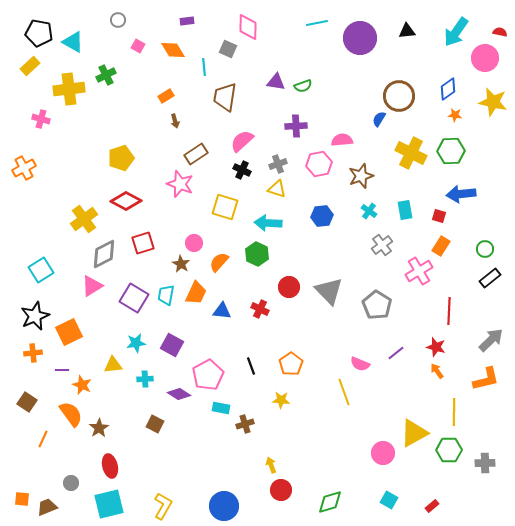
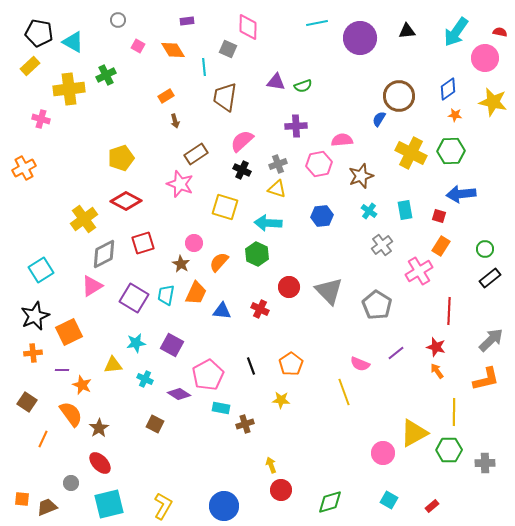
cyan cross at (145, 379): rotated 28 degrees clockwise
red ellipse at (110, 466): moved 10 px left, 3 px up; rotated 30 degrees counterclockwise
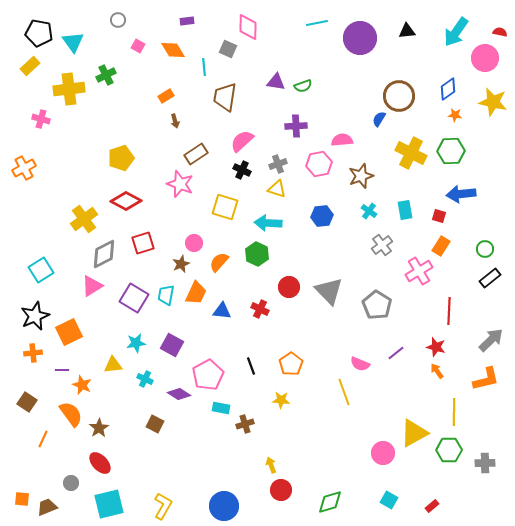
cyan triangle at (73, 42): rotated 25 degrees clockwise
brown star at (181, 264): rotated 18 degrees clockwise
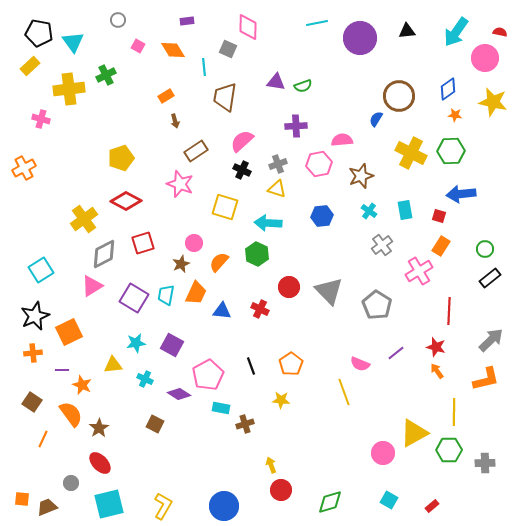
blue semicircle at (379, 119): moved 3 px left
brown rectangle at (196, 154): moved 3 px up
brown square at (27, 402): moved 5 px right
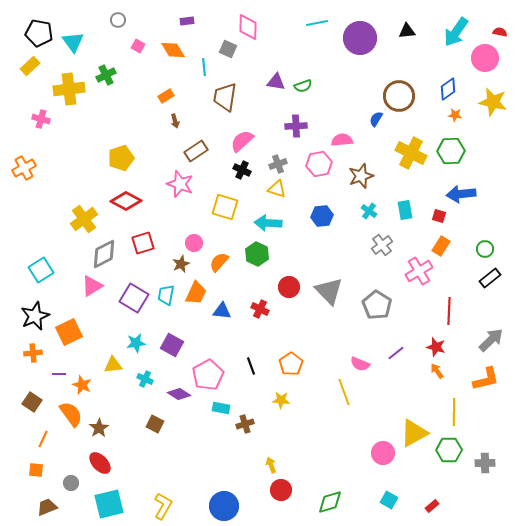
purple line at (62, 370): moved 3 px left, 4 px down
orange square at (22, 499): moved 14 px right, 29 px up
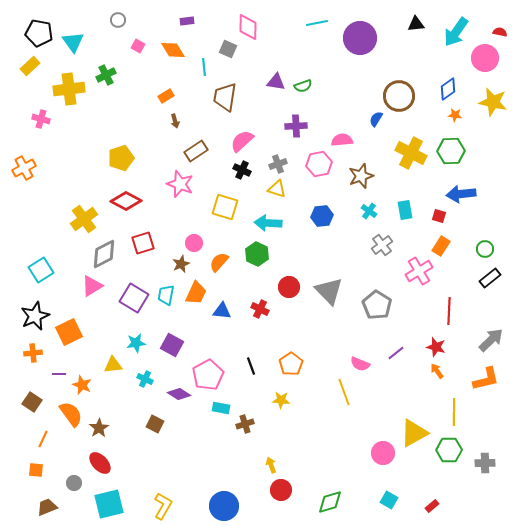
black triangle at (407, 31): moved 9 px right, 7 px up
gray circle at (71, 483): moved 3 px right
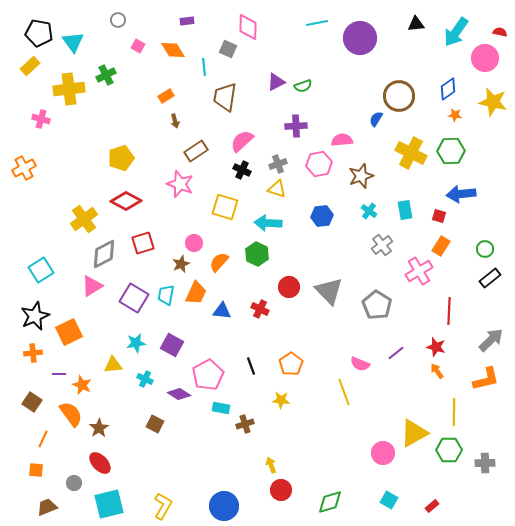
purple triangle at (276, 82): rotated 36 degrees counterclockwise
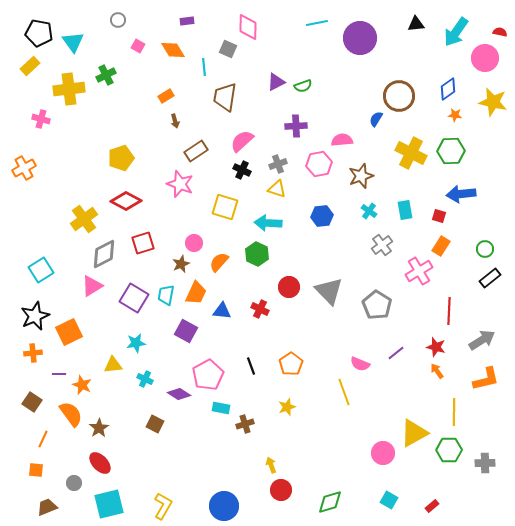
gray arrow at (491, 340): moved 9 px left; rotated 12 degrees clockwise
purple square at (172, 345): moved 14 px right, 14 px up
yellow star at (281, 400): moved 6 px right, 7 px down; rotated 24 degrees counterclockwise
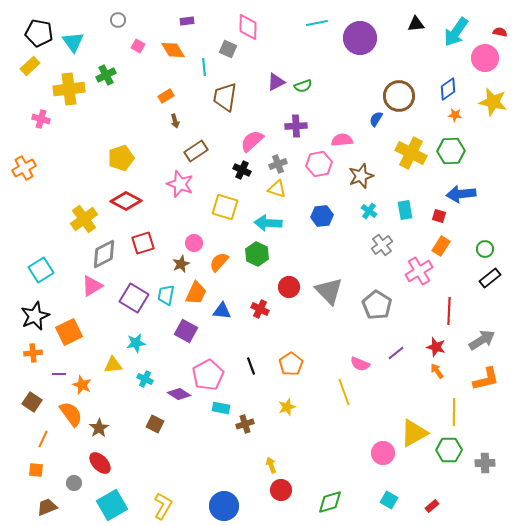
pink semicircle at (242, 141): moved 10 px right
cyan square at (109, 504): moved 3 px right, 1 px down; rotated 16 degrees counterclockwise
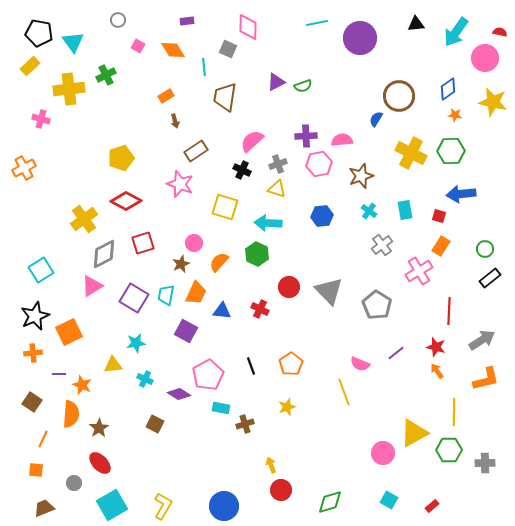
purple cross at (296, 126): moved 10 px right, 10 px down
orange semicircle at (71, 414): rotated 40 degrees clockwise
brown trapezoid at (47, 507): moved 3 px left, 1 px down
